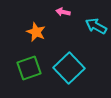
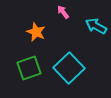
pink arrow: rotated 40 degrees clockwise
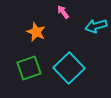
cyan arrow: rotated 45 degrees counterclockwise
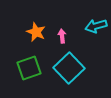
pink arrow: moved 1 px left, 24 px down; rotated 32 degrees clockwise
